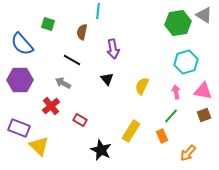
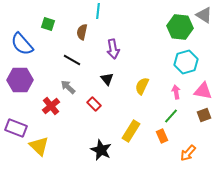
green hexagon: moved 2 px right, 4 px down; rotated 15 degrees clockwise
gray arrow: moved 5 px right, 4 px down; rotated 14 degrees clockwise
red rectangle: moved 14 px right, 16 px up; rotated 16 degrees clockwise
purple rectangle: moved 3 px left
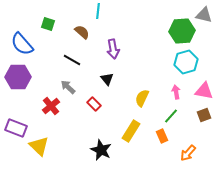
gray triangle: rotated 18 degrees counterclockwise
green hexagon: moved 2 px right, 4 px down; rotated 10 degrees counterclockwise
brown semicircle: rotated 119 degrees clockwise
purple hexagon: moved 2 px left, 3 px up
yellow semicircle: moved 12 px down
pink triangle: moved 1 px right
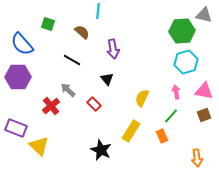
gray arrow: moved 3 px down
orange arrow: moved 9 px right, 5 px down; rotated 48 degrees counterclockwise
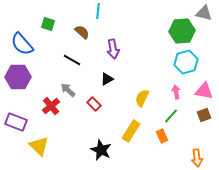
gray triangle: moved 2 px up
black triangle: rotated 40 degrees clockwise
purple rectangle: moved 6 px up
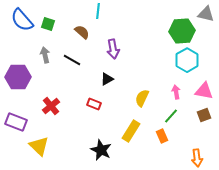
gray triangle: moved 2 px right, 1 px down
blue semicircle: moved 24 px up
cyan hexagon: moved 1 px right, 2 px up; rotated 15 degrees counterclockwise
gray arrow: moved 23 px left, 35 px up; rotated 35 degrees clockwise
red rectangle: rotated 24 degrees counterclockwise
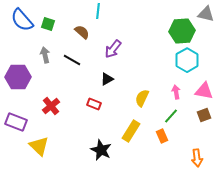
purple arrow: rotated 48 degrees clockwise
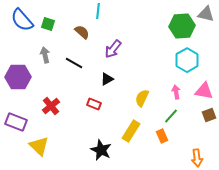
green hexagon: moved 5 px up
black line: moved 2 px right, 3 px down
brown square: moved 5 px right
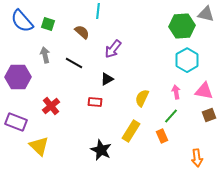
blue semicircle: moved 1 px down
red rectangle: moved 1 px right, 2 px up; rotated 16 degrees counterclockwise
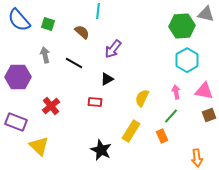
blue semicircle: moved 3 px left, 1 px up
